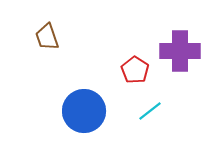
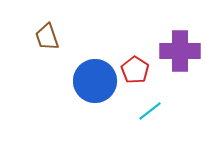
blue circle: moved 11 px right, 30 px up
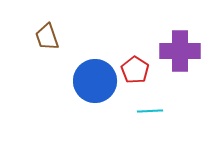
cyan line: rotated 35 degrees clockwise
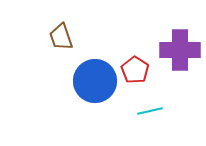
brown trapezoid: moved 14 px right
purple cross: moved 1 px up
cyan line: rotated 10 degrees counterclockwise
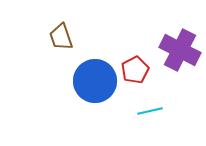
purple cross: rotated 27 degrees clockwise
red pentagon: rotated 12 degrees clockwise
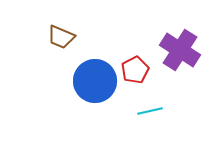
brown trapezoid: rotated 48 degrees counterclockwise
purple cross: rotated 6 degrees clockwise
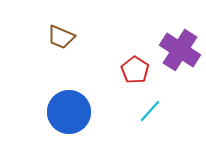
red pentagon: rotated 12 degrees counterclockwise
blue circle: moved 26 px left, 31 px down
cyan line: rotated 35 degrees counterclockwise
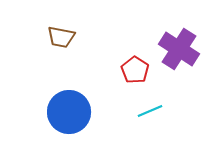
brown trapezoid: rotated 12 degrees counterclockwise
purple cross: moved 1 px left, 1 px up
cyan line: rotated 25 degrees clockwise
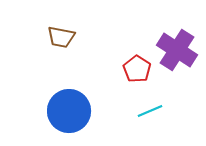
purple cross: moved 2 px left, 1 px down
red pentagon: moved 2 px right, 1 px up
blue circle: moved 1 px up
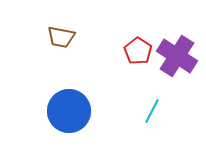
purple cross: moved 6 px down
red pentagon: moved 1 px right, 18 px up
cyan line: moved 2 px right; rotated 40 degrees counterclockwise
